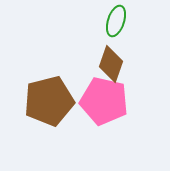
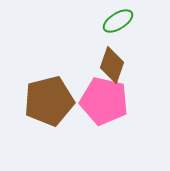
green ellipse: moved 2 px right; rotated 40 degrees clockwise
brown diamond: moved 1 px right, 1 px down
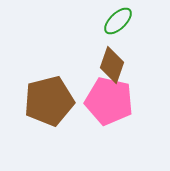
green ellipse: rotated 12 degrees counterclockwise
pink pentagon: moved 5 px right
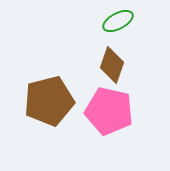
green ellipse: rotated 16 degrees clockwise
pink pentagon: moved 10 px down
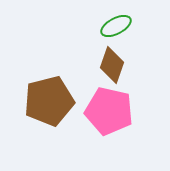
green ellipse: moved 2 px left, 5 px down
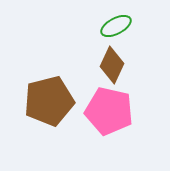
brown diamond: rotated 6 degrees clockwise
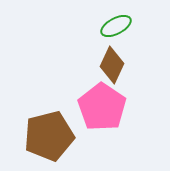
brown pentagon: moved 35 px down
pink pentagon: moved 7 px left, 4 px up; rotated 21 degrees clockwise
